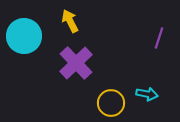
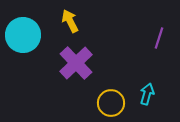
cyan circle: moved 1 px left, 1 px up
cyan arrow: rotated 85 degrees counterclockwise
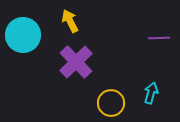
purple line: rotated 70 degrees clockwise
purple cross: moved 1 px up
cyan arrow: moved 4 px right, 1 px up
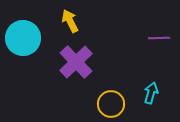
cyan circle: moved 3 px down
yellow circle: moved 1 px down
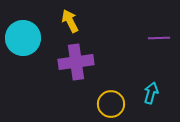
purple cross: rotated 36 degrees clockwise
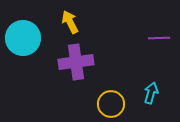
yellow arrow: moved 1 px down
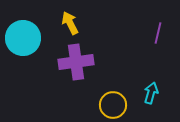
yellow arrow: moved 1 px down
purple line: moved 1 px left, 5 px up; rotated 75 degrees counterclockwise
yellow circle: moved 2 px right, 1 px down
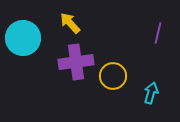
yellow arrow: rotated 15 degrees counterclockwise
yellow circle: moved 29 px up
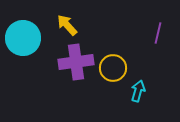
yellow arrow: moved 3 px left, 2 px down
yellow circle: moved 8 px up
cyan arrow: moved 13 px left, 2 px up
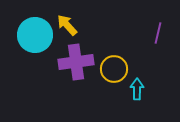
cyan circle: moved 12 px right, 3 px up
yellow circle: moved 1 px right, 1 px down
cyan arrow: moved 1 px left, 2 px up; rotated 15 degrees counterclockwise
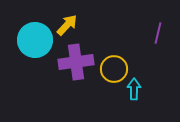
yellow arrow: rotated 85 degrees clockwise
cyan circle: moved 5 px down
cyan arrow: moved 3 px left
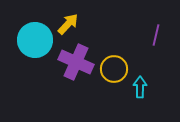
yellow arrow: moved 1 px right, 1 px up
purple line: moved 2 px left, 2 px down
purple cross: rotated 32 degrees clockwise
cyan arrow: moved 6 px right, 2 px up
